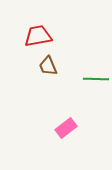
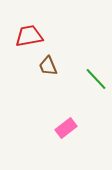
red trapezoid: moved 9 px left
green line: rotated 45 degrees clockwise
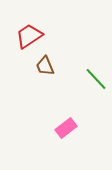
red trapezoid: rotated 24 degrees counterclockwise
brown trapezoid: moved 3 px left
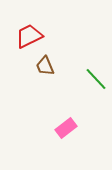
red trapezoid: rotated 8 degrees clockwise
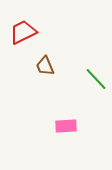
red trapezoid: moved 6 px left, 4 px up
pink rectangle: moved 2 px up; rotated 35 degrees clockwise
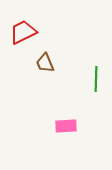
brown trapezoid: moved 3 px up
green line: rotated 45 degrees clockwise
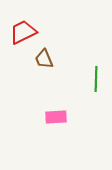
brown trapezoid: moved 1 px left, 4 px up
pink rectangle: moved 10 px left, 9 px up
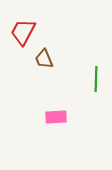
red trapezoid: rotated 36 degrees counterclockwise
